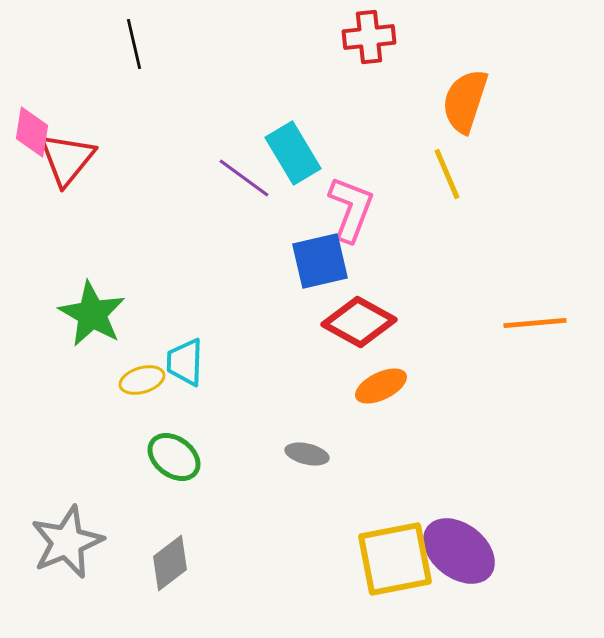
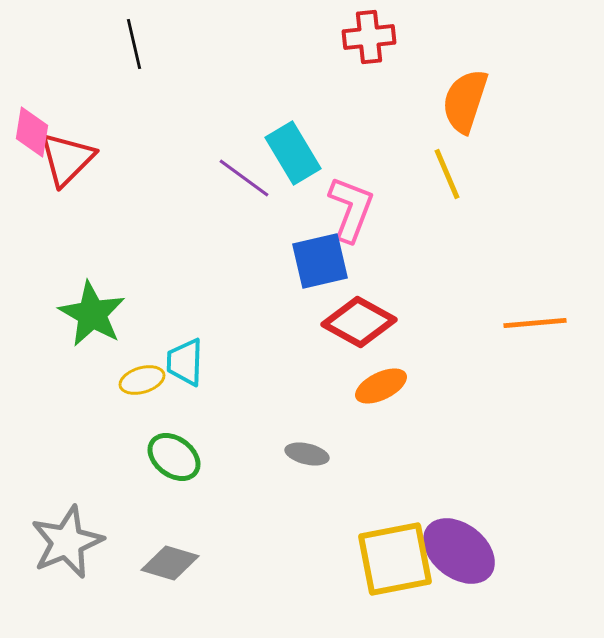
red triangle: rotated 6 degrees clockwise
gray diamond: rotated 54 degrees clockwise
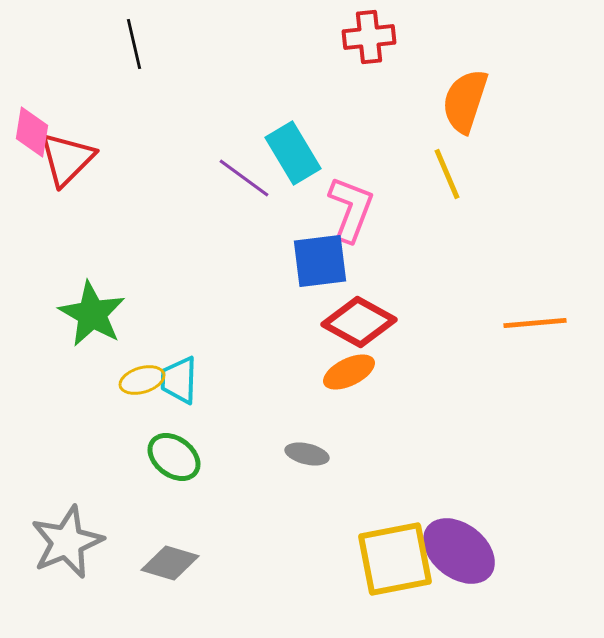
blue square: rotated 6 degrees clockwise
cyan trapezoid: moved 6 px left, 18 px down
orange ellipse: moved 32 px left, 14 px up
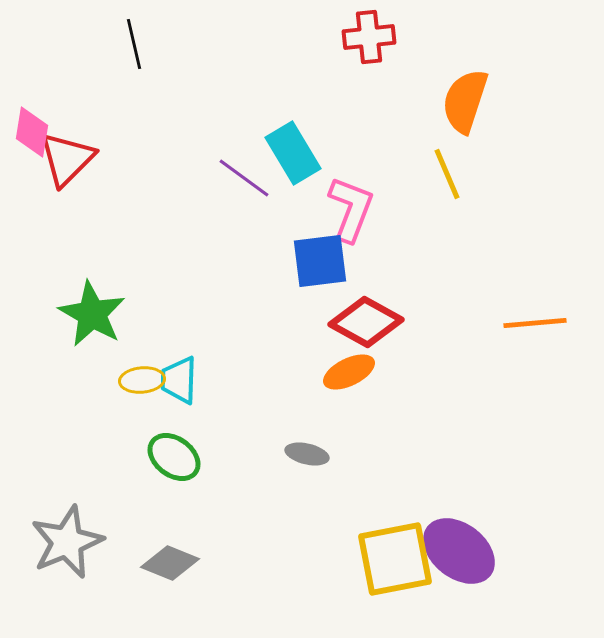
red diamond: moved 7 px right
yellow ellipse: rotated 12 degrees clockwise
gray diamond: rotated 6 degrees clockwise
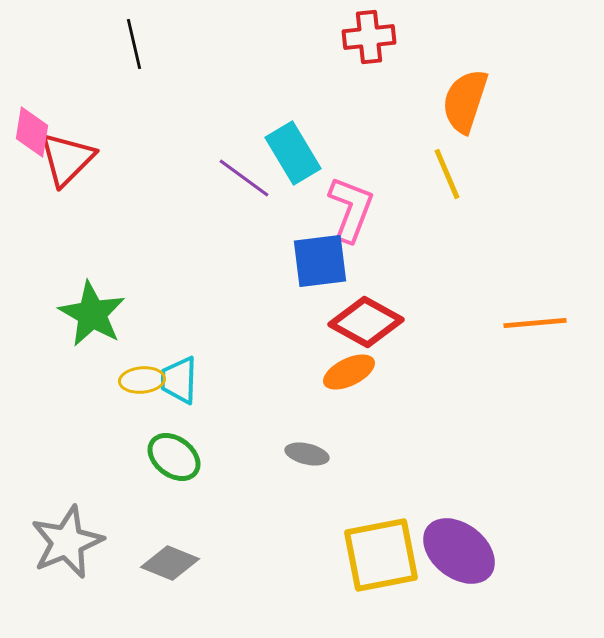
yellow square: moved 14 px left, 4 px up
